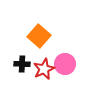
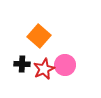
pink circle: moved 1 px down
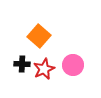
pink circle: moved 8 px right
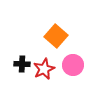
orange square: moved 17 px right
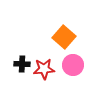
orange square: moved 8 px right, 1 px down
red star: rotated 20 degrees clockwise
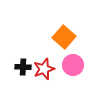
black cross: moved 1 px right, 3 px down
red star: rotated 15 degrees counterclockwise
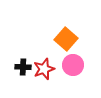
orange square: moved 2 px right, 2 px down
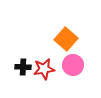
red star: rotated 10 degrees clockwise
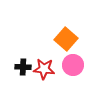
red star: rotated 15 degrees clockwise
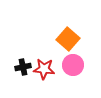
orange square: moved 2 px right
black cross: rotated 14 degrees counterclockwise
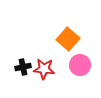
pink circle: moved 7 px right
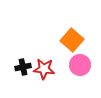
orange square: moved 4 px right, 1 px down
